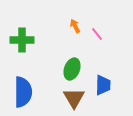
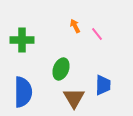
green ellipse: moved 11 px left
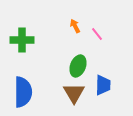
green ellipse: moved 17 px right, 3 px up
brown triangle: moved 5 px up
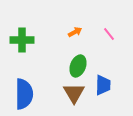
orange arrow: moved 6 px down; rotated 88 degrees clockwise
pink line: moved 12 px right
blue semicircle: moved 1 px right, 2 px down
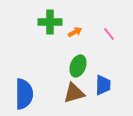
green cross: moved 28 px right, 18 px up
brown triangle: rotated 45 degrees clockwise
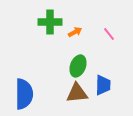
brown triangle: moved 3 px right; rotated 10 degrees clockwise
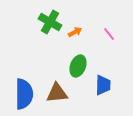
green cross: rotated 30 degrees clockwise
brown triangle: moved 20 px left
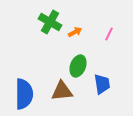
pink line: rotated 64 degrees clockwise
blue trapezoid: moved 1 px left, 1 px up; rotated 10 degrees counterclockwise
brown triangle: moved 5 px right, 2 px up
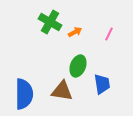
brown triangle: rotated 15 degrees clockwise
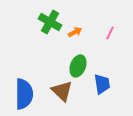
pink line: moved 1 px right, 1 px up
brown triangle: rotated 35 degrees clockwise
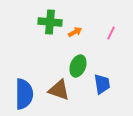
green cross: rotated 25 degrees counterclockwise
pink line: moved 1 px right
brown triangle: moved 3 px left, 1 px up; rotated 25 degrees counterclockwise
